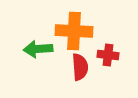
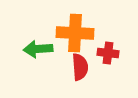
orange cross: moved 1 px right, 2 px down
red cross: moved 2 px up
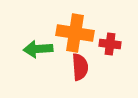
orange cross: rotated 6 degrees clockwise
red cross: moved 2 px right, 9 px up
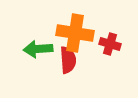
red cross: rotated 10 degrees clockwise
red semicircle: moved 12 px left, 7 px up
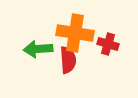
red cross: moved 2 px left
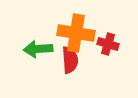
orange cross: moved 1 px right
red semicircle: moved 2 px right
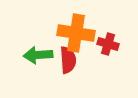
green arrow: moved 6 px down
red semicircle: moved 2 px left
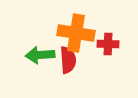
red cross: rotated 15 degrees counterclockwise
green arrow: moved 2 px right
